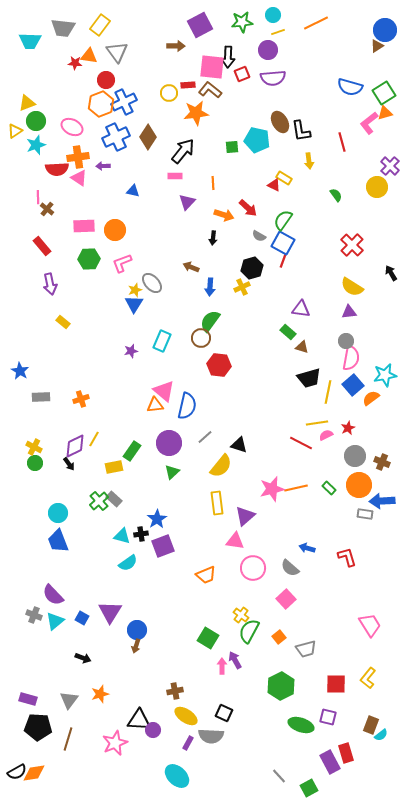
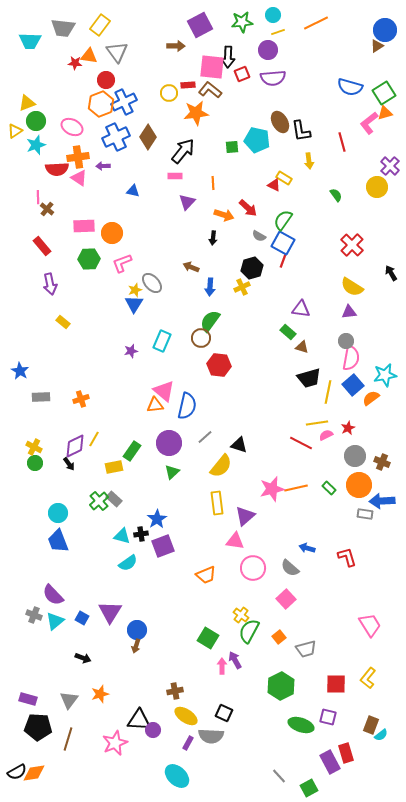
orange circle at (115, 230): moved 3 px left, 3 px down
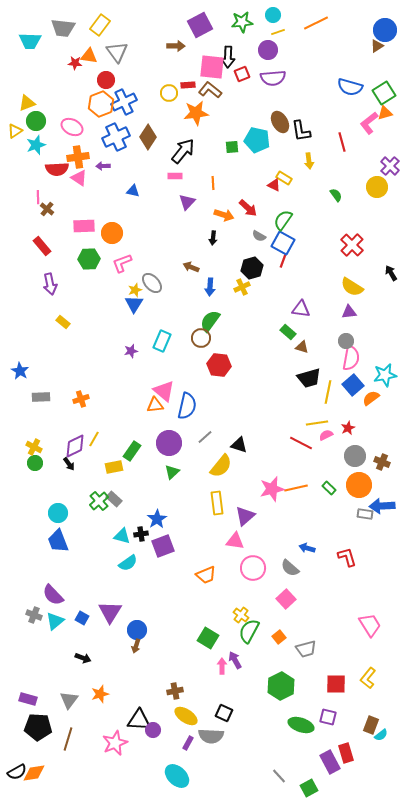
blue arrow at (382, 501): moved 5 px down
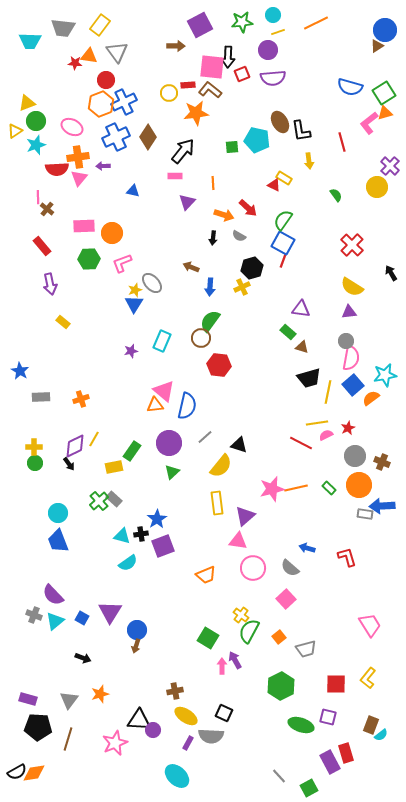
pink triangle at (79, 178): rotated 36 degrees clockwise
gray semicircle at (259, 236): moved 20 px left
yellow cross at (34, 447): rotated 28 degrees counterclockwise
pink triangle at (235, 541): moved 3 px right
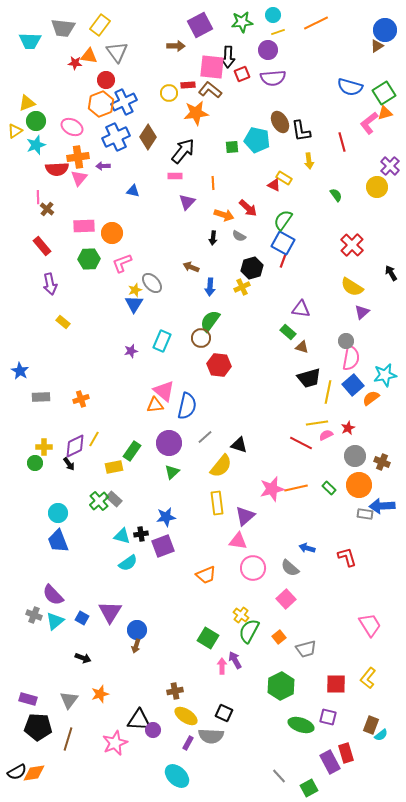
purple triangle at (349, 312): moved 13 px right; rotated 35 degrees counterclockwise
yellow cross at (34, 447): moved 10 px right
blue star at (157, 519): moved 9 px right, 2 px up; rotated 24 degrees clockwise
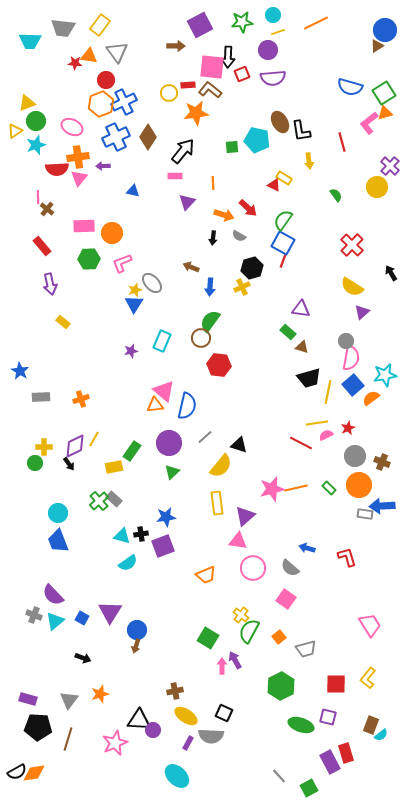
pink square at (286, 599): rotated 12 degrees counterclockwise
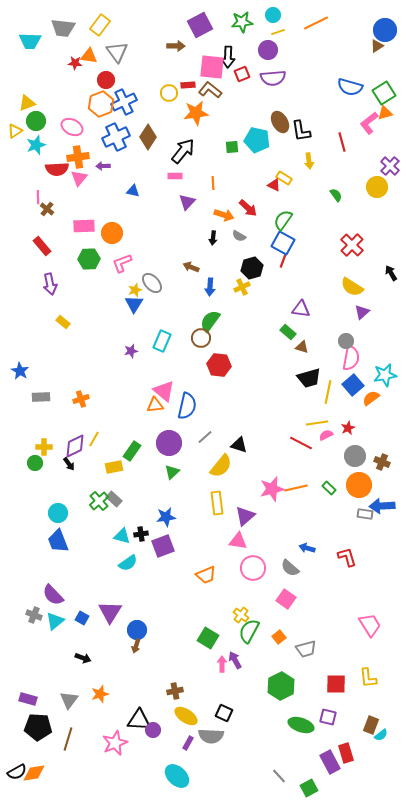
pink arrow at (222, 666): moved 2 px up
yellow L-shape at (368, 678): rotated 45 degrees counterclockwise
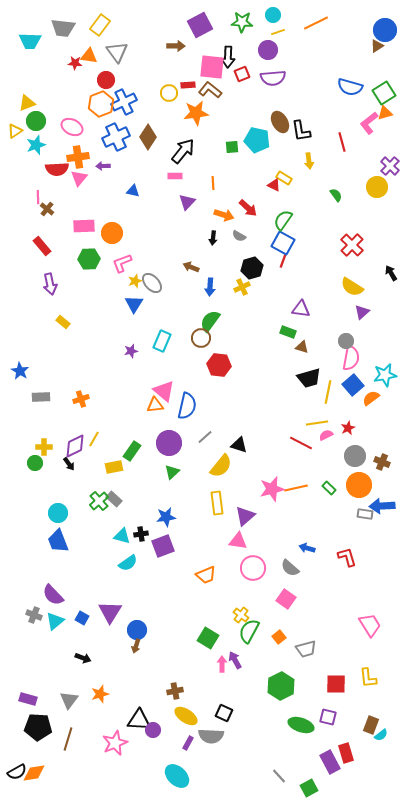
green star at (242, 22): rotated 10 degrees clockwise
yellow star at (135, 290): moved 9 px up
green rectangle at (288, 332): rotated 21 degrees counterclockwise
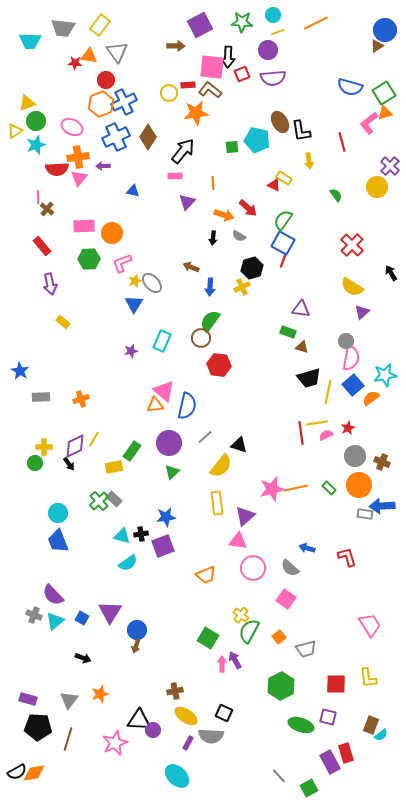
red line at (301, 443): moved 10 px up; rotated 55 degrees clockwise
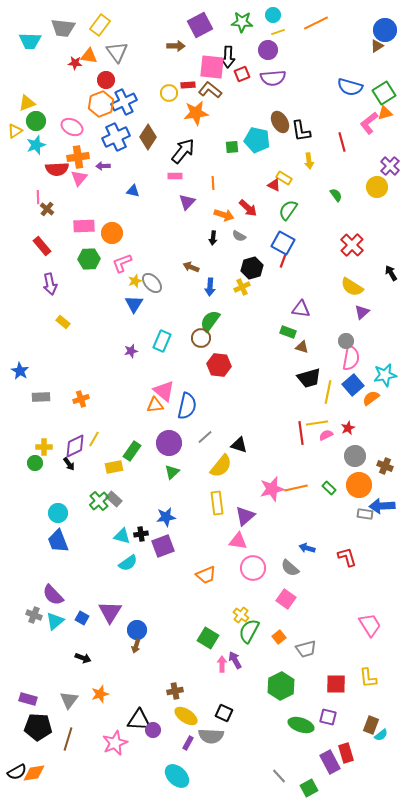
green semicircle at (283, 220): moved 5 px right, 10 px up
brown cross at (382, 462): moved 3 px right, 4 px down
